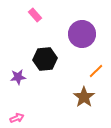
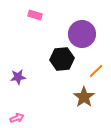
pink rectangle: rotated 32 degrees counterclockwise
black hexagon: moved 17 px right
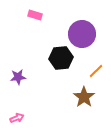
black hexagon: moved 1 px left, 1 px up
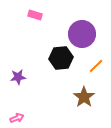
orange line: moved 5 px up
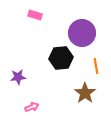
purple circle: moved 1 px up
orange line: rotated 56 degrees counterclockwise
brown star: moved 1 px right, 4 px up
pink arrow: moved 15 px right, 11 px up
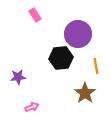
pink rectangle: rotated 40 degrees clockwise
purple circle: moved 4 px left, 1 px down
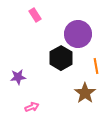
black hexagon: rotated 25 degrees counterclockwise
